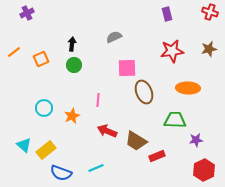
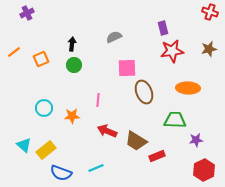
purple rectangle: moved 4 px left, 14 px down
orange star: rotated 21 degrees clockwise
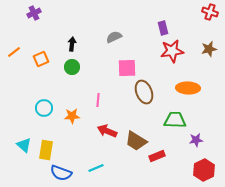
purple cross: moved 7 px right
green circle: moved 2 px left, 2 px down
yellow rectangle: rotated 42 degrees counterclockwise
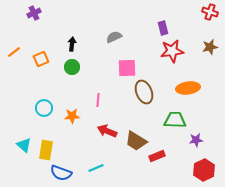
brown star: moved 1 px right, 2 px up
orange ellipse: rotated 10 degrees counterclockwise
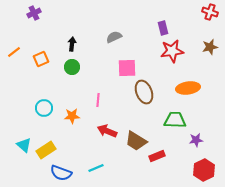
yellow rectangle: rotated 48 degrees clockwise
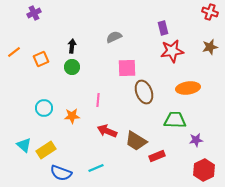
black arrow: moved 2 px down
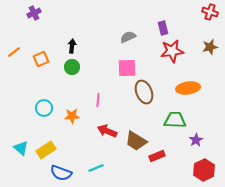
gray semicircle: moved 14 px right
purple star: rotated 24 degrees counterclockwise
cyan triangle: moved 3 px left, 3 px down
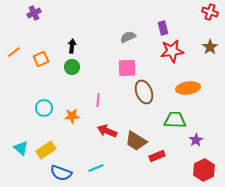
brown star: rotated 21 degrees counterclockwise
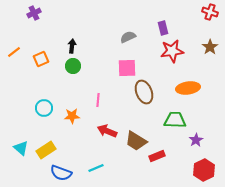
green circle: moved 1 px right, 1 px up
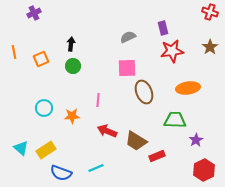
black arrow: moved 1 px left, 2 px up
orange line: rotated 64 degrees counterclockwise
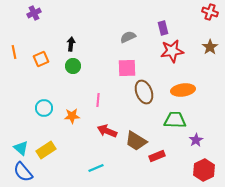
orange ellipse: moved 5 px left, 2 px down
blue semicircle: moved 38 px left, 1 px up; rotated 30 degrees clockwise
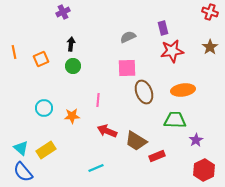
purple cross: moved 29 px right, 1 px up
